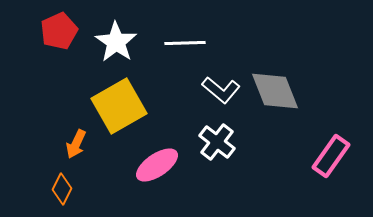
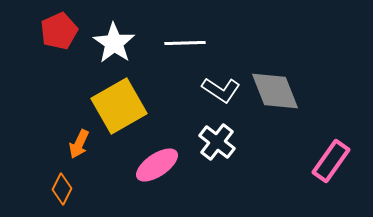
white star: moved 2 px left, 1 px down
white L-shape: rotated 6 degrees counterclockwise
orange arrow: moved 3 px right
pink rectangle: moved 5 px down
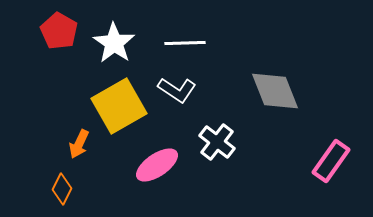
red pentagon: rotated 18 degrees counterclockwise
white L-shape: moved 44 px left
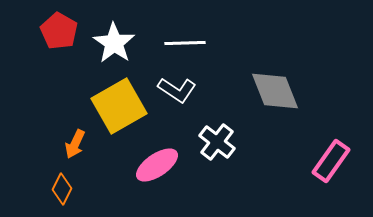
orange arrow: moved 4 px left
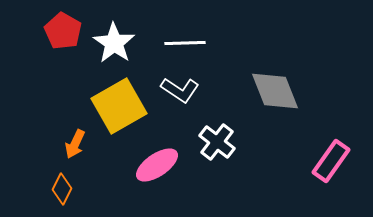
red pentagon: moved 4 px right
white L-shape: moved 3 px right
